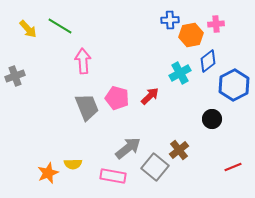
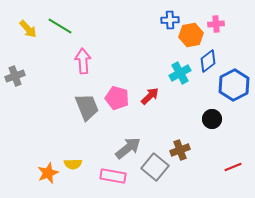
brown cross: moved 1 px right; rotated 18 degrees clockwise
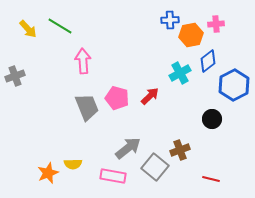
red line: moved 22 px left, 12 px down; rotated 36 degrees clockwise
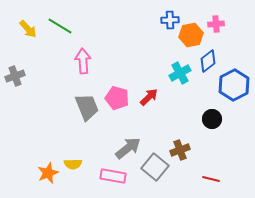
red arrow: moved 1 px left, 1 px down
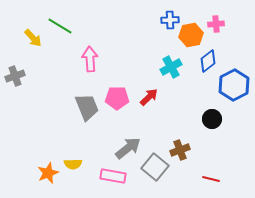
yellow arrow: moved 5 px right, 9 px down
pink arrow: moved 7 px right, 2 px up
cyan cross: moved 9 px left, 6 px up
pink pentagon: rotated 15 degrees counterclockwise
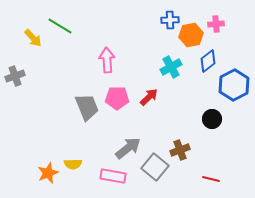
pink arrow: moved 17 px right, 1 px down
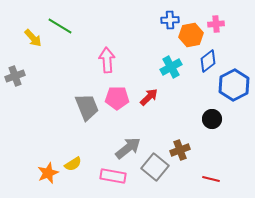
yellow semicircle: rotated 30 degrees counterclockwise
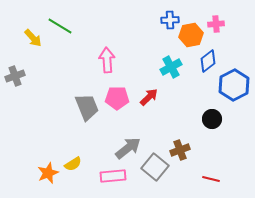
pink rectangle: rotated 15 degrees counterclockwise
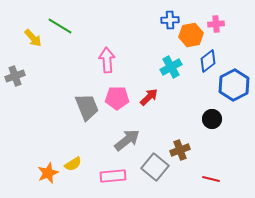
gray arrow: moved 1 px left, 8 px up
